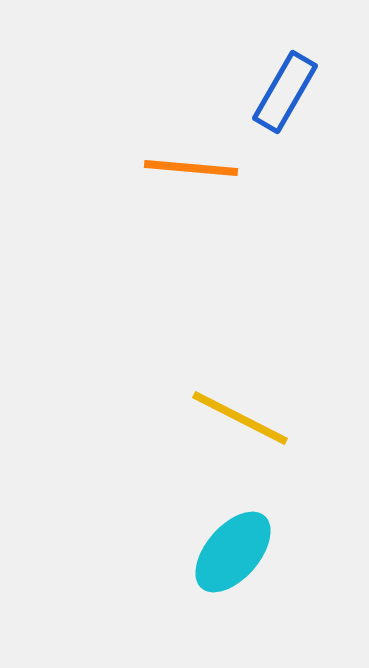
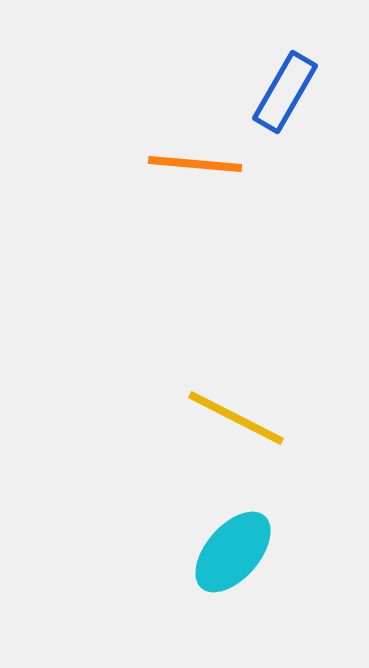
orange line: moved 4 px right, 4 px up
yellow line: moved 4 px left
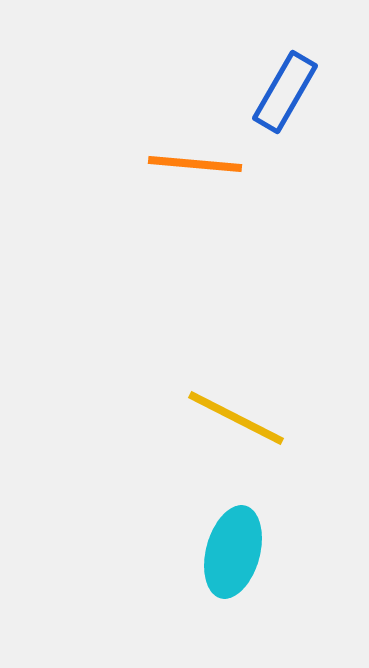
cyan ellipse: rotated 26 degrees counterclockwise
